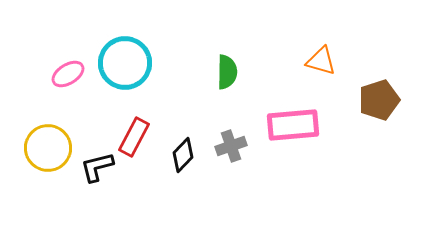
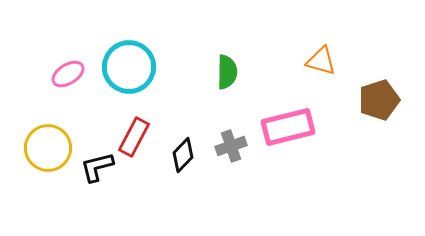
cyan circle: moved 4 px right, 4 px down
pink rectangle: moved 5 px left, 2 px down; rotated 9 degrees counterclockwise
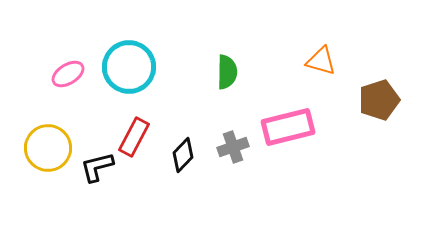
gray cross: moved 2 px right, 1 px down
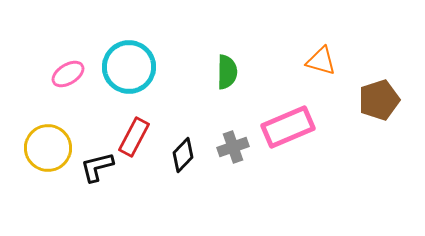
pink rectangle: rotated 9 degrees counterclockwise
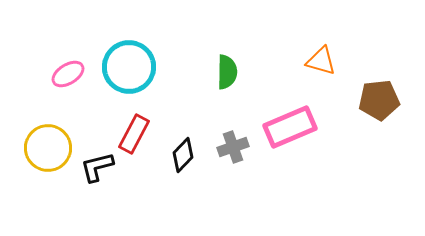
brown pentagon: rotated 12 degrees clockwise
pink rectangle: moved 2 px right
red rectangle: moved 3 px up
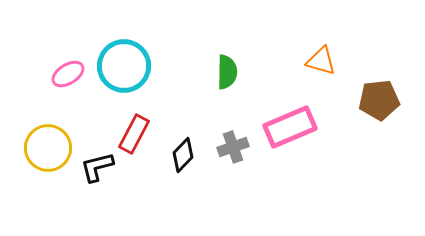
cyan circle: moved 5 px left, 1 px up
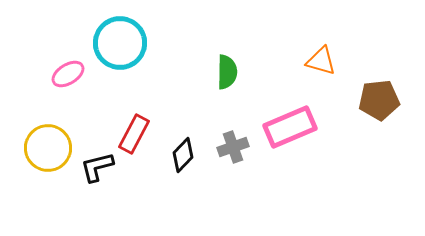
cyan circle: moved 4 px left, 23 px up
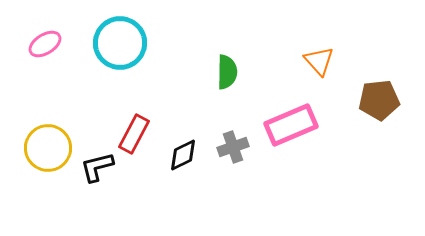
orange triangle: moved 2 px left; rotated 32 degrees clockwise
pink ellipse: moved 23 px left, 30 px up
pink rectangle: moved 1 px right, 2 px up
black diamond: rotated 20 degrees clockwise
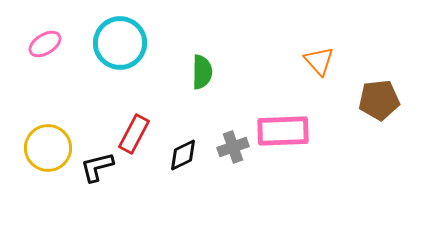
green semicircle: moved 25 px left
pink rectangle: moved 8 px left, 6 px down; rotated 21 degrees clockwise
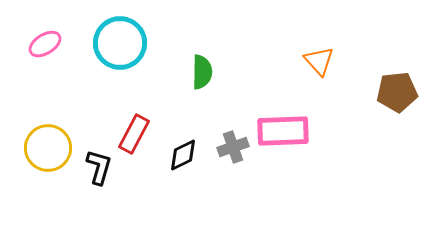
brown pentagon: moved 18 px right, 8 px up
black L-shape: moved 2 px right; rotated 120 degrees clockwise
